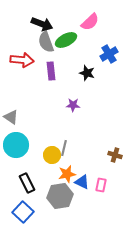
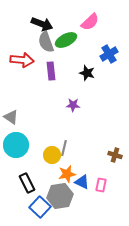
blue square: moved 17 px right, 5 px up
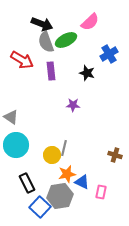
red arrow: rotated 25 degrees clockwise
pink rectangle: moved 7 px down
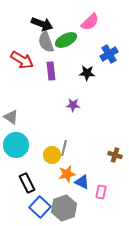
black star: rotated 14 degrees counterclockwise
gray hexagon: moved 4 px right, 12 px down; rotated 10 degrees counterclockwise
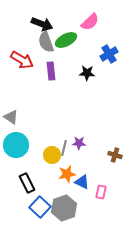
purple star: moved 6 px right, 38 px down
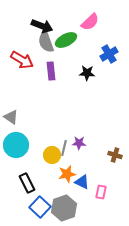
black arrow: moved 2 px down
